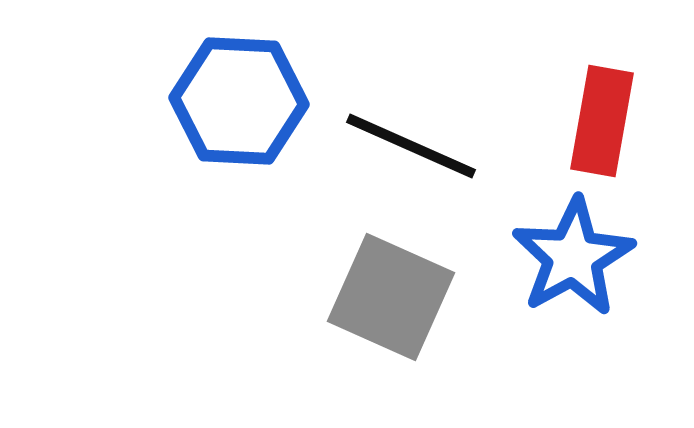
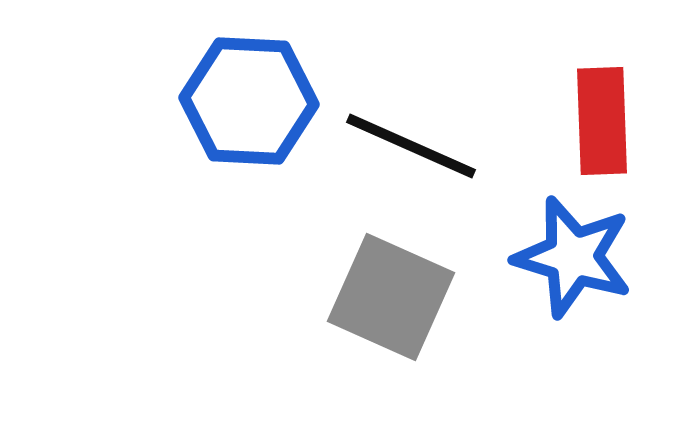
blue hexagon: moved 10 px right
red rectangle: rotated 12 degrees counterclockwise
blue star: rotated 26 degrees counterclockwise
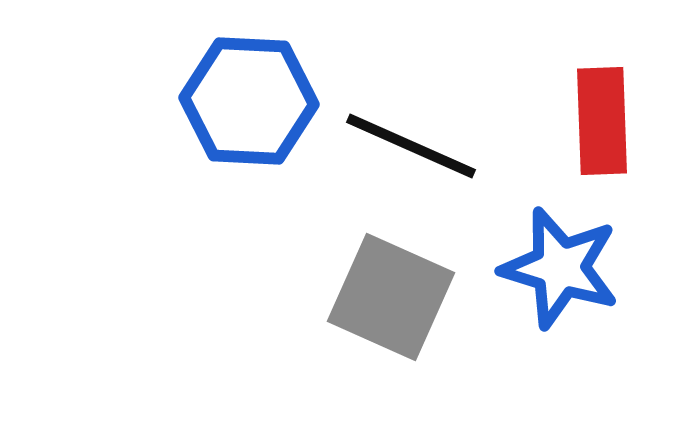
blue star: moved 13 px left, 11 px down
